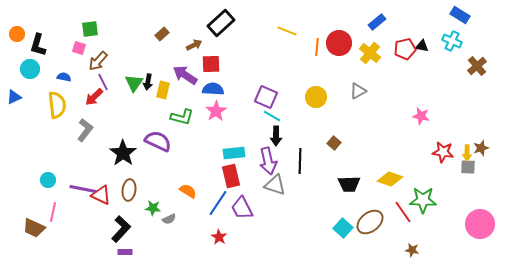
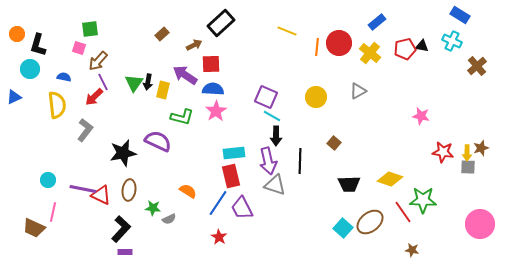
black star at (123, 153): rotated 24 degrees clockwise
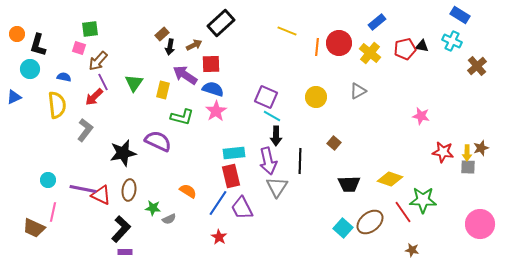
black arrow at (148, 82): moved 22 px right, 35 px up
blue semicircle at (213, 89): rotated 15 degrees clockwise
gray triangle at (275, 185): moved 2 px right, 2 px down; rotated 45 degrees clockwise
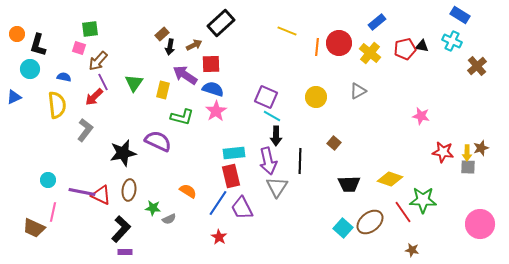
purple line at (83, 189): moved 1 px left, 3 px down
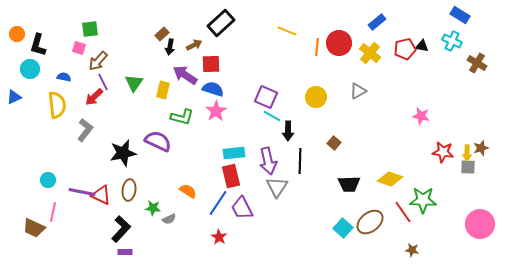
brown cross at (477, 66): moved 3 px up; rotated 18 degrees counterclockwise
black arrow at (276, 136): moved 12 px right, 5 px up
